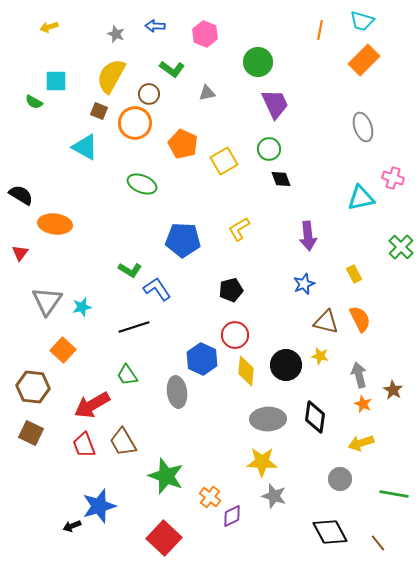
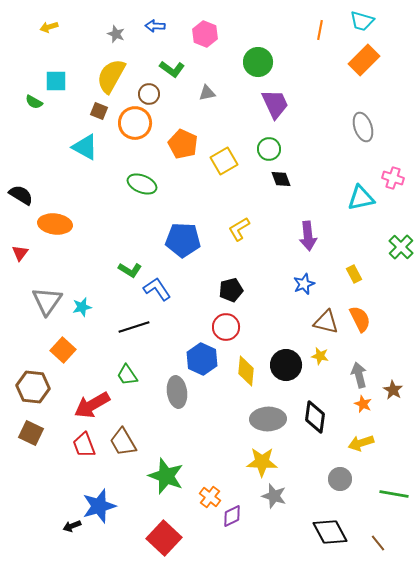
red circle at (235, 335): moved 9 px left, 8 px up
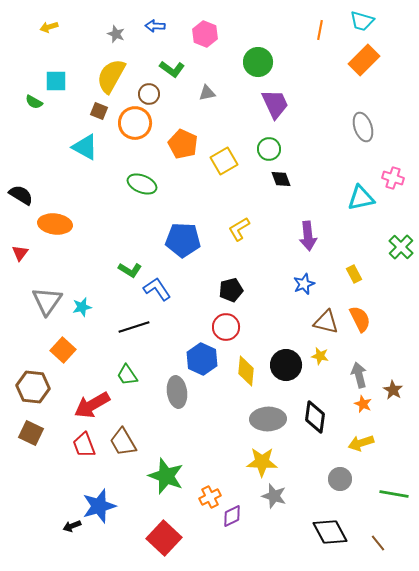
orange cross at (210, 497): rotated 25 degrees clockwise
